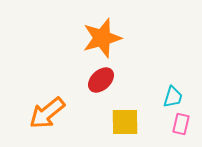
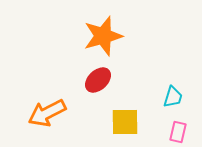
orange star: moved 1 px right, 2 px up
red ellipse: moved 3 px left
orange arrow: rotated 12 degrees clockwise
pink rectangle: moved 3 px left, 8 px down
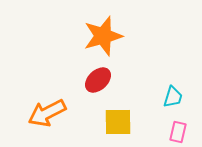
yellow square: moved 7 px left
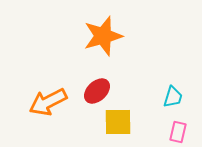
red ellipse: moved 1 px left, 11 px down
orange arrow: moved 1 px right, 11 px up
